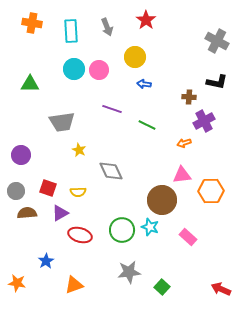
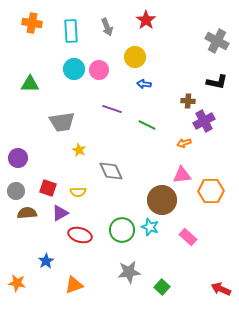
brown cross: moved 1 px left, 4 px down
purple circle: moved 3 px left, 3 px down
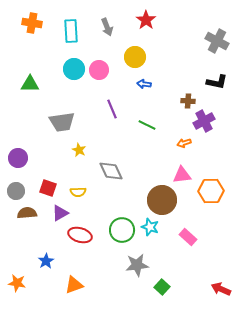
purple line: rotated 48 degrees clockwise
gray star: moved 8 px right, 7 px up
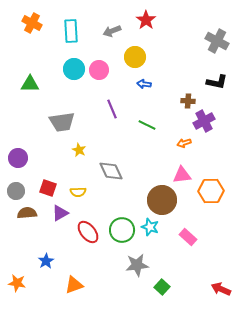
orange cross: rotated 18 degrees clockwise
gray arrow: moved 5 px right, 4 px down; rotated 90 degrees clockwise
red ellipse: moved 8 px right, 3 px up; rotated 35 degrees clockwise
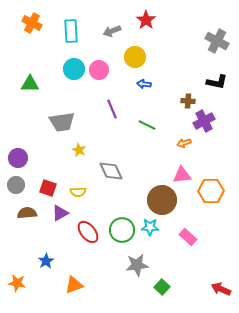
gray circle: moved 6 px up
cyan star: rotated 18 degrees counterclockwise
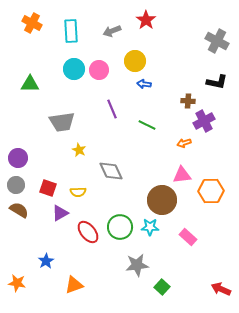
yellow circle: moved 4 px down
brown semicircle: moved 8 px left, 3 px up; rotated 36 degrees clockwise
green circle: moved 2 px left, 3 px up
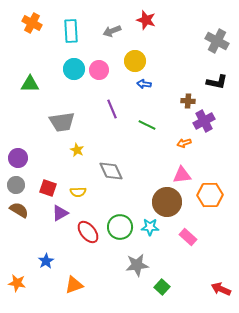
red star: rotated 18 degrees counterclockwise
yellow star: moved 2 px left
orange hexagon: moved 1 px left, 4 px down
brown circle: moved 5 px right, 2 px down
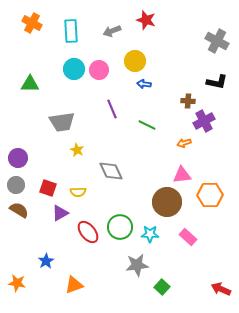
cyan star: moved 7 px down
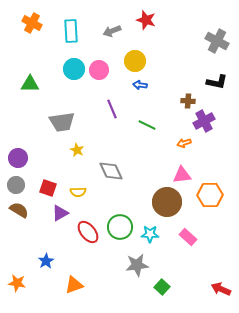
blue arrow: moved 4 px left, 1 px down
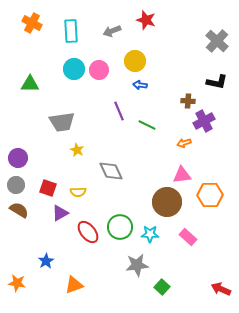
gray cross: rotated 15 degrees clockwise
purple line: moved 7 px right, 2 px down
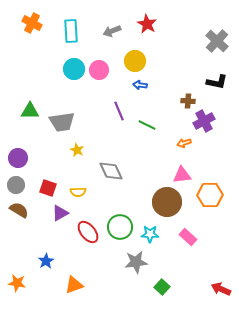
red star: moved 1 px right, 4 px down; rotated 12 degrees clockwise
green triangle: moved 27 px down
gray star: moved 1 px left, 3 px up
